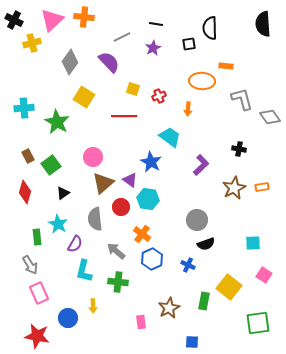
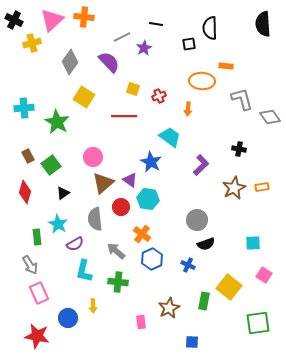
purple star at (153, 48): moved 9 px left
purple semicircle at (75, 244): rotated 30 degrees clockwise
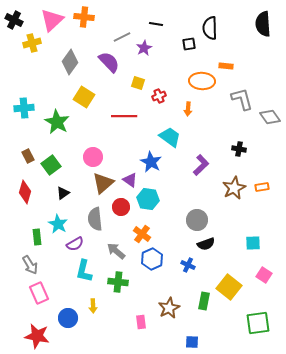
yellow square at (133, 89): moved 5 px right, 6 px up
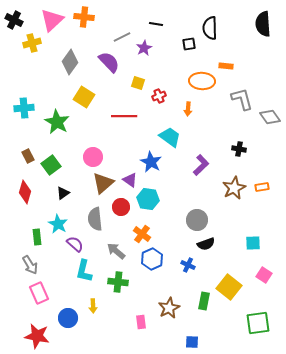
purple semicircle at (75, 244): rotated 108 degrees counterclockwise
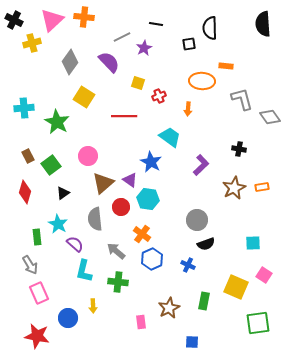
pink circle at (93, 157): moved 5 px left, 1 px up
yellow square at (229, 287): moved 7 px right; rotated 15 degrees counterclockwise
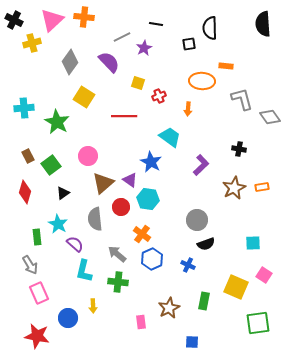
gray arrow at (116, 251): moved 1 px right, 3 px down
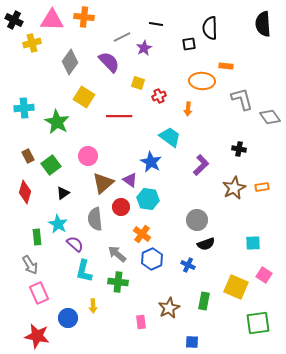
pink triangle at (52, 20): rotated 45 degrees clockwise
red line at (124, 116): moved 5 px left
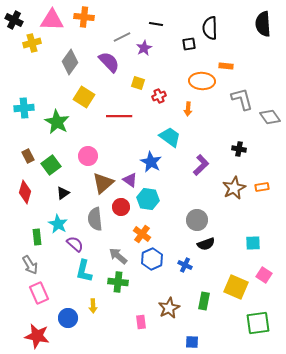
gray arrow at (117, 254): moved 1 px right, 2 px down
blue cross at (188, 265): moved 3 px left
